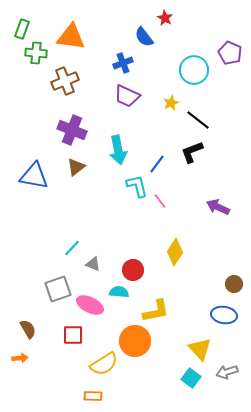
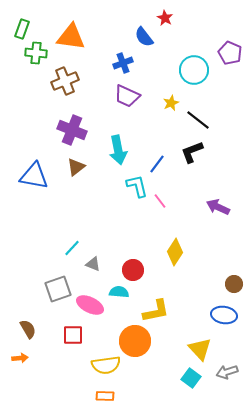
yellow semicircle: moved 2 px right, 1 px down; rotated 24 degrees clockwise
orange rectangle: moved 12 px right
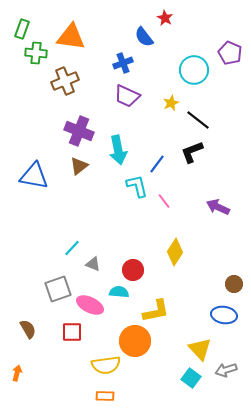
purple cross: moved 7 px right, 1 px down
brown triangle: moved 3 px right, 1 px up
pink line: moved 4 px right
red square: moved 1 px left, 3 px up
orange arrow: moved 3 px left, 15 px down; rotated 70 degrees counterclockwise
gray arrow: moved 1 px left, 2 px up
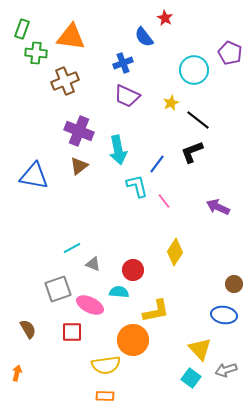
cyan line: rotated 18 degrees clockwise
orange circle: moved 2 px left, 1 px up
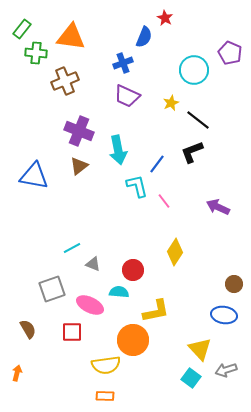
green rectangle: rotated 18 degrees clockwise
blue semicircle: rotated 120 degrees counterclockwise
gray square: moved 6 px left
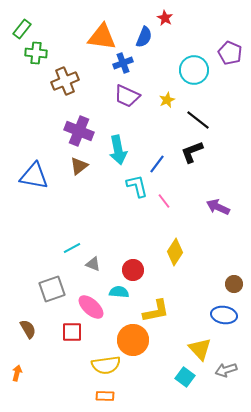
orange triangle: moved 31 px right
yellow star: moved 4 px left, 3 px up
pink ellipse: moved 1 px right, 2 px down; rotated 16 degrees clockwise
cyan square: moved 6 px left, 1 px up
